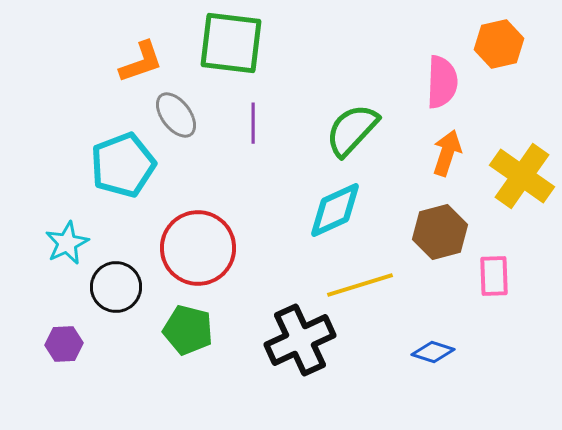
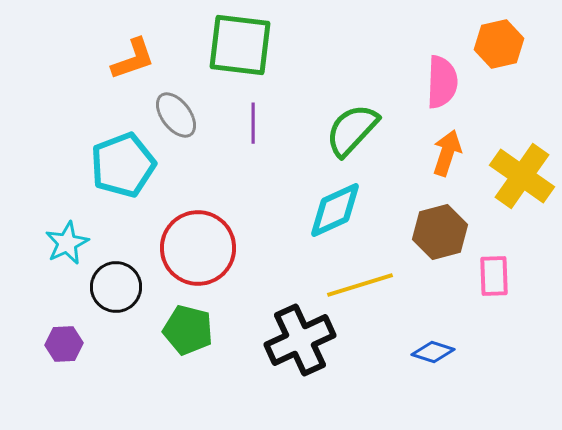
green square: moved 9 px right, 2 px down
orange L-shape: moved 8 px left, 3 px up
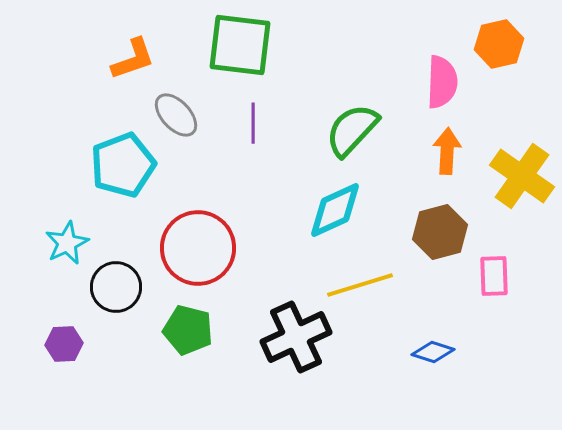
gray ellipse: rotated 6 degrees counterclockwise
orange arrow: moved 2 px up; rotated 15 degrees counterclockwise
black cross: moved 4 px left, 3 px up
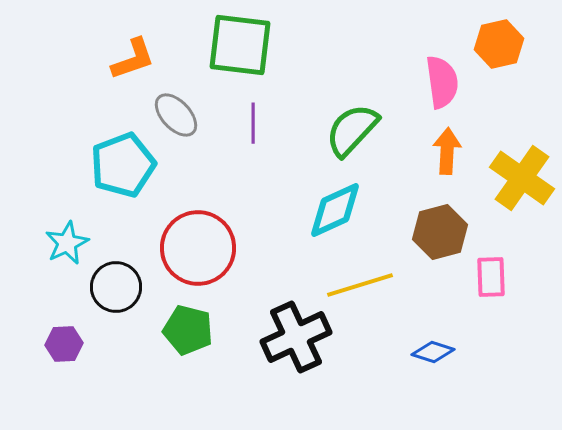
pink semicircle: rotated 10 degrees counterclockwise
yellow cross: moved 2 px down
pink rectangle: moved 3 px left, 1 px down
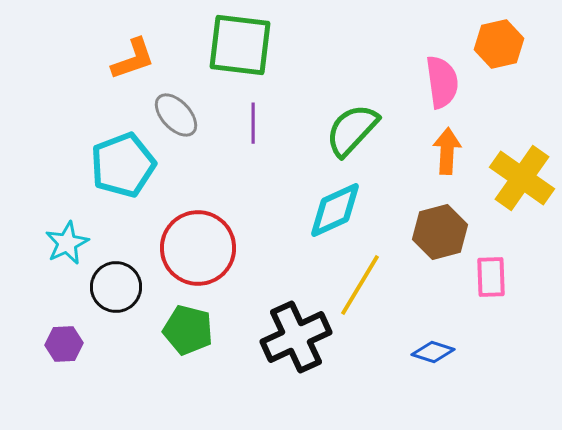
yellow line: rotated 42 degrees counterclockwise
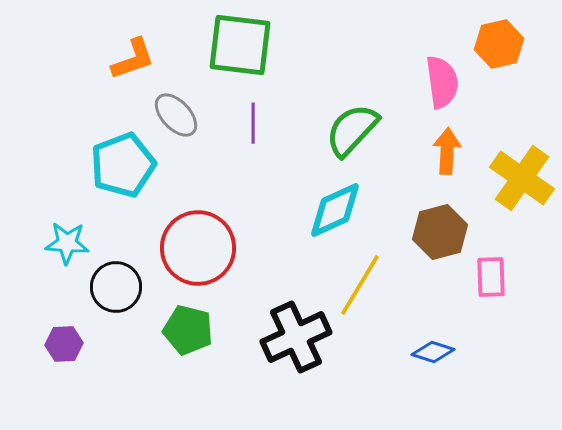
cyan star: rotated 30 degrees clockwise
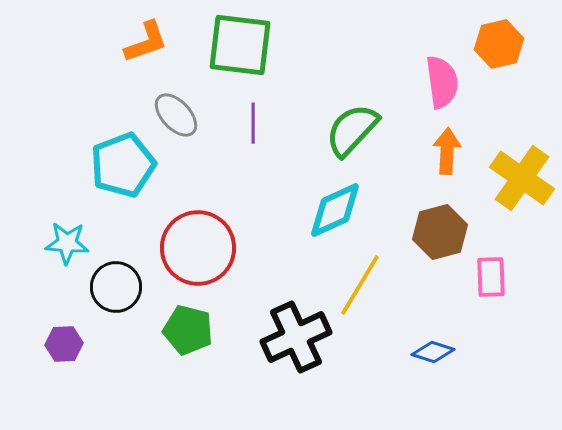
orange L-shape: moved 13 px right, 17 px up
